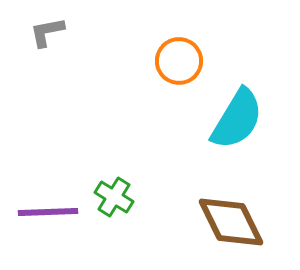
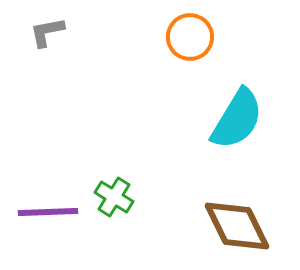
orange circle: moved 11 px right, 24 px up
brown diamond: moved 6 px right, 4 px down
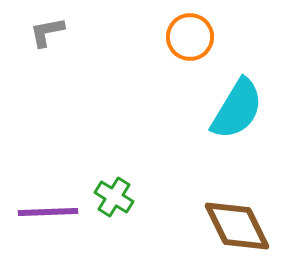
cyan semicircle: moved 10 px up
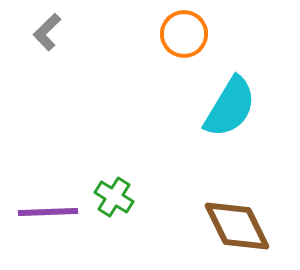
gray L-shape: rotated 33 degrees counterclockwise
orange circle: moved 6 px left, 3 px up
cyan semicircle: moved 7 px left, 2 px up
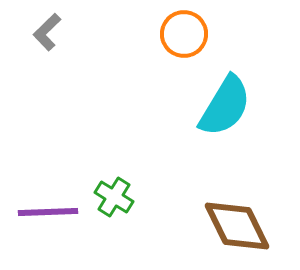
cyan semicircle: moved 5 px left, 1 px up
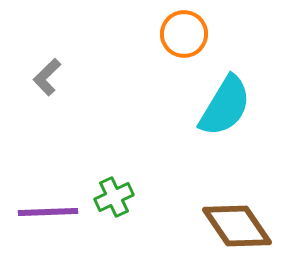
gray L-shape: moved 45 px down
green cross: rotated 33 degrees clockwise
brown diamond: rotated 8 degrees counterclockwise
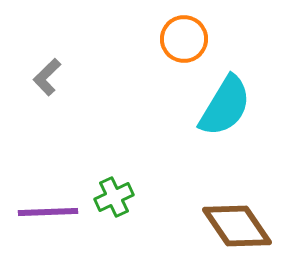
orange circle: moved 5 px down
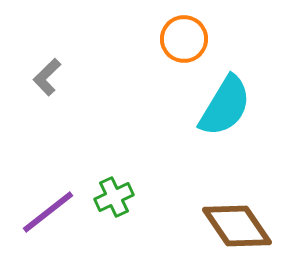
purple line: rotated 36 degrees counterclockwise
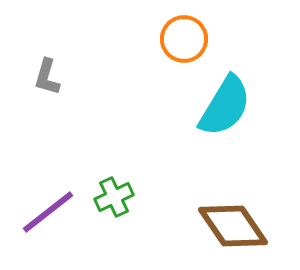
gray L-shape: rotated 30 degrees counterclockwise
brown diamond: moved 4 px left
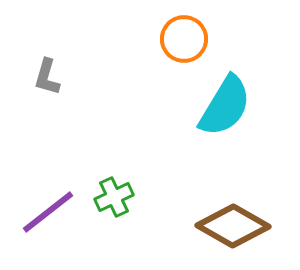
brown diamond: rotated 26 degrees counterclockwise
